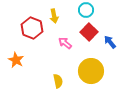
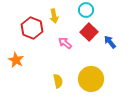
yellow circle: moved 8 px down
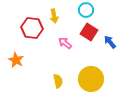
red hexagon: rotated 15 degrees counterclockwise
red square: rotated 12 degrees counterclockwise
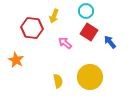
cyan circle: moved 1 px down
yellow arrow: rotated 32 degrees clockwise
yellow circle: moved 1 px left, 2 px up
